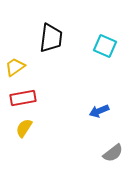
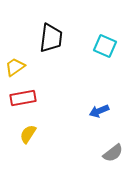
yellow semicircle: moved 4 px right, 6 px down
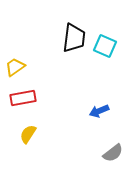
black trapezoid: moved 23 px right
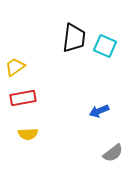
yellow semicircle: rotated 126 degrees counterclockwise
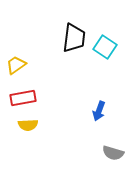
cyan square: moved 1 px down; rotated 10 degrees clockwise
yellow trapezoid: moved 1 px right, 2 px up
blue arrow: rotated 48 degrees counterclockwise
yellow semicircle: moved 9 px up
gray semicircle: rotated 55 degrees clockwise
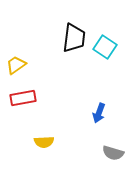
blue arrow: moved 2 px down
yellow semicircle: moved 16 px right, 17 px down
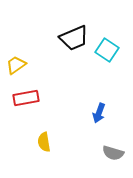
black trapezoid: rotated 60 degrees clockwise
cyan square: moved 2 px right, 3 px down
red rectangle: moved 3 px right
yellow semicircle: rotated 84 degrees clockwise
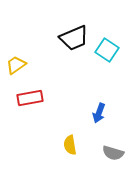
red rectangle: moved 4 px right
yellow semicircle: moved 26 px right, 3 px down
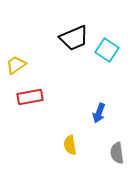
red rectangle: moved 1 px up
gray semicircle: moved 4 px right; rotated 65 degrees clockwise
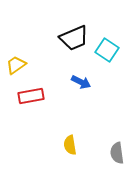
red rectangle: moved 1 px right, 1 px up
blue arrow: moved 18 px left, 31 px up; rotated 84 degrees counterclockwise
